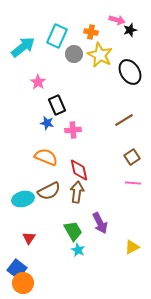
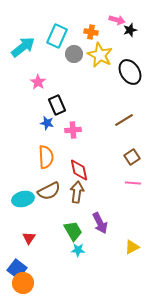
orange semicircle: rotated 65 degrees clockwise
cyan star: rotated 24 degrees counterclockwise
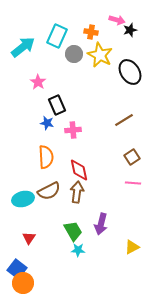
purple arrow: moved 1 px right, 1 px down; rotated 40 degrees clockwise
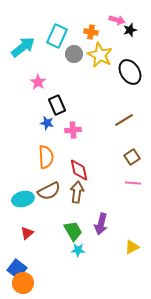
red triangle: moved 2 px left, 5 px up; rotated 16 degrees clockwise
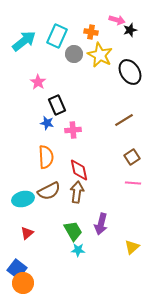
cyan arrow: moved 1 px right, 6 px up
yellow triangle: rotated 14 degrees counterclockwise
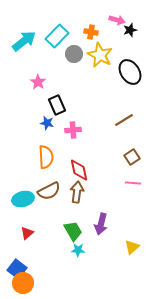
cyan rectangle: rotated 20 degrees clockwise
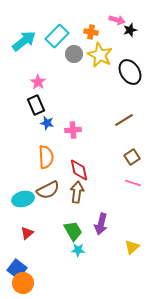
black rectangle: moved 21 px left
pink line: rotated 14 degrees clockwise
brown semicircle: moved 1 px left, 1 px up
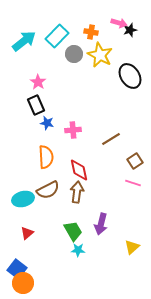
pink arrow: moved 2 px right, 3 px down
black ellipse: moved 4 px down
brown line: moved 13 px left, 19 px down
brown square: moved 3 px right, 4 px down
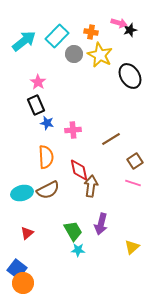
brown arrow: moved 14 px right, 6 px up
cyan ellipse: moved 1 px left, 6 px up
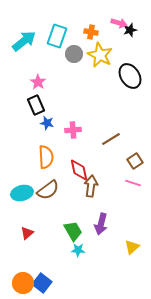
cyan rectangle: rotated 25 degrees counterclockwise
brown semicircle: rotated 10 degrees counterclockwise
blue square: moved 25 px right, 14 px down
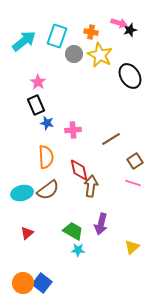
green trapezoid: rotated 30 degrees counterclockwise
